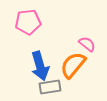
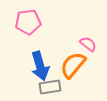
pink semicircle: moved 1 px right
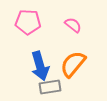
pink pentagon: rotated 10 degrees clockwise
pink semicircle: moved 15 px left, 19 px up
orange semicircle: moved 1 px up
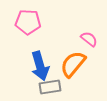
pink semicircle: moved 16 px right, 14 px down
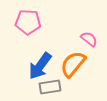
blue arrow: rotated 52 degrees clockwise
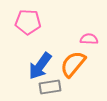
pink semicircle: rotated 36 degrees counterclockwise
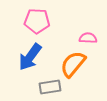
pink pentagon: moved 9 px right, 1 px up
pink semicircle: moved 1 px left, 1 px up
blue arrow: moved 10 px left, 9 px up
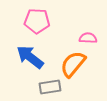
blue arrow: rotated 92 degrees clockwise
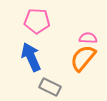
blue arrow: moved 1 px right; rotated 28 degrees clockwise
orange semicircle: moved 10 px right, 6 px up
gray rectangle: rotated 35 degrees clockwise
